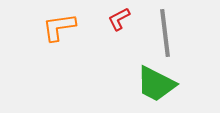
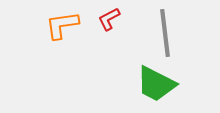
red L-shape: moved 10 px left
orange L-shape: moved 3 px right, 2 px up
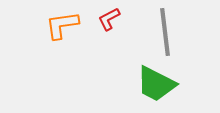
gray line: moved 1 px up
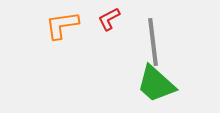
gray line: moved 12 px left, 10 px down
green trapezoid: rotated 15 degrees clockwise
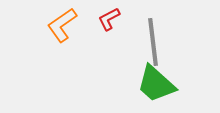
orange L-shape: rotated 27 degrees counterclockwise
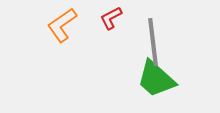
red L-shape: moved 2 px right, 1 px up
green trapezoid: moved 5 px up
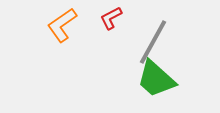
gray line: rotated 36 degrees clockwise
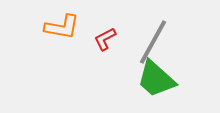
red L-shape: moved 6 px left, 21 px down
orange L-shape: moved 2 px down; rotated 135 degrees counterclockwise
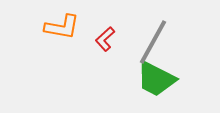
red L-shape: rotated 15 degrees counterclockwise
green trapezoid: rotated 15 degrees counterclockwise
